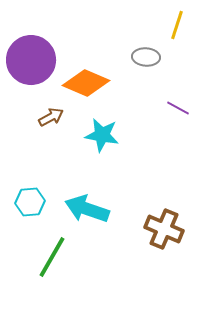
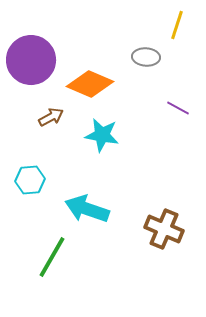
orange diamond: moved 4 px right, 1 px down
cyan hexagon: moved 22 px up
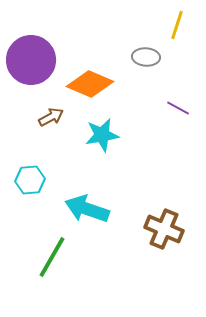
cyan star: rotated 20 degrees counterclockwise
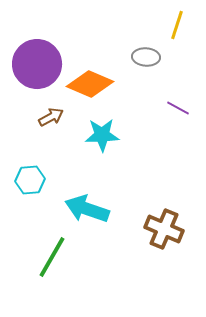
purple circle: moved 6 px right, 4 px down
cyan star: rotated 8 degrees clockwise
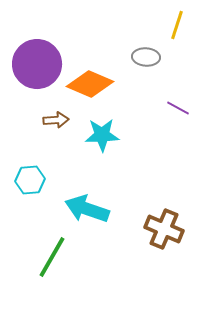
brown arrow: moved 5 px right, 3 px down; rotated 25 degrees clockwise
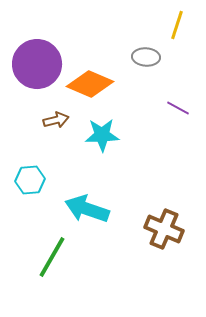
brown arrow: rotated 10 degrees counterclockwise
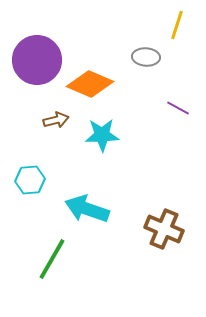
purple circle: moved 4 px up
green line: moved 2 px down
